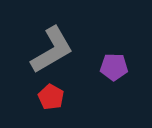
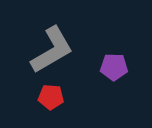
red pentagon: rotated 25 degrees counterclockwise
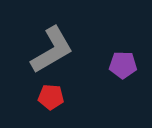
purple pentagon: moved 9 px right, 2 px up
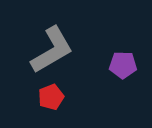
red pentagon: rotated 25 degrees counterclockwise
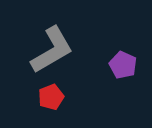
purple pentagon: rotated 24 degrees clockwise
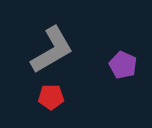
red pentagon: rotated 20 degrees clockwise
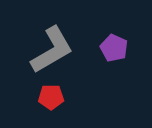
purple pentagon: moved 9 px left, 17 px up
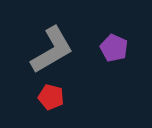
red pentagon: rotated 15 degrees clockwise
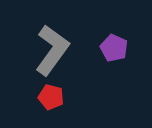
gray L-shape: rotated 24 degrees counterclockwise
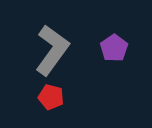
purple pentagon: rotated 12 degrees clockwise
